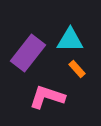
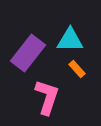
pink L-shape: rotated 90 degrees clockwise
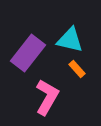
cyan triangle: rotated 12 degrees clockwise
pink L-shape: rotated 12 degrees clockwise
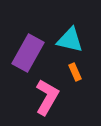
purple rectangle: rotated 9 degrees counterclockwise
orange rectangle: moved 2 px left, 3 px down; rotated 18 degrees clockwise
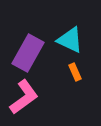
cyan triangle: rotated 12 degrees clockwise
pink L-shape: moved 23 px left; rotated 24 degrees clockwise
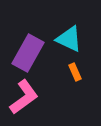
cyan triangle: moved 1 px left, 1 px up
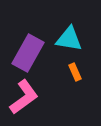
cyan triangle: rotated 16 degrees counterclockwise
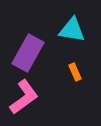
cyan triangle: moved 3 px right, 9 px up
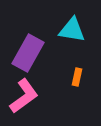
orange rectangle: moved 2 px right, 5 px down; rotated 36 degrees clockwise
pink L-shape: moved 1 px up
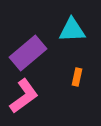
cyan triangle: rotated 12 degrees counterclockwise
purple rectangle: rotated 21 degrees clockwise
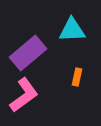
pink L-shape: moved 1 px up
